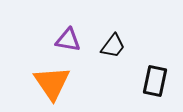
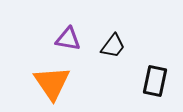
purple triangle: moved 1 px up
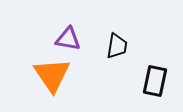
black trapezoid: moved 4 px right; rotated 28 degrees counterclockwise
orange triangle: moved 8 px up
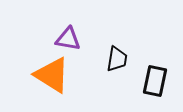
black trapezoid: moved 13 px down
orange triangle: rotated 24 degrees counterclockwise
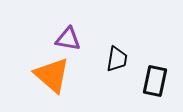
orange triangle: rotated 9 degrees clockwise
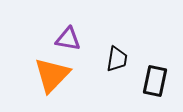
orange triangle: rotated 33 degrees clockwise
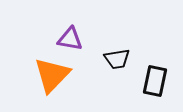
purple triangle: moved 2 px right
black trapezoid: rotated 72 degrees clockwise
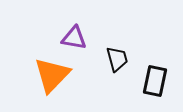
purple triangle: moved 4 px right, 1 px up
black trapezoid: rotated 96 degrees counterclockwise
